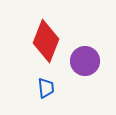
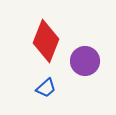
blue trapezoid: rotated 55 degrees clockwise
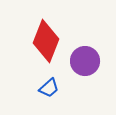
blue trapezoid: moved 3 px right
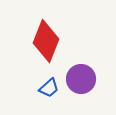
purple circle: moved 4 px left, 18 px down
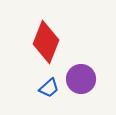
red diamond: moved 1 px down
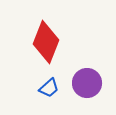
purple circle: moved 6 px right, 4 px down
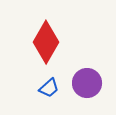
red diamond: rotated 9 degrees clockwise
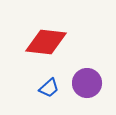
red diamond: rotated 66 degrees clockwise
